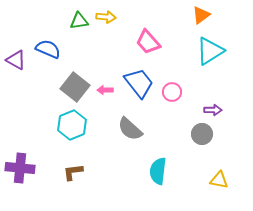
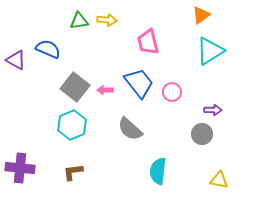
yellow arrow: moved 1 px right, 3 px down
pink trapezoid: rotated 28 degrees clockwise
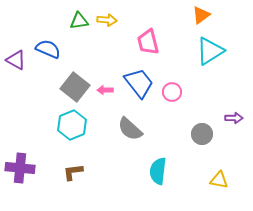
purple arrow: moved 21 px right, 8 px down
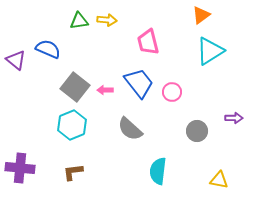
purple triangle: rotated 10 degrees clockwise
gray circle: moved 5 px left, 3 px up
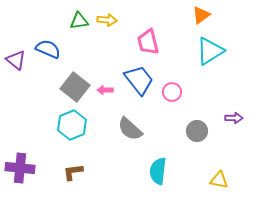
blue trapezoid: moved 3 px up
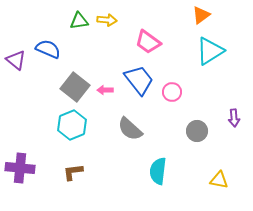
pink trapezoid: rotated 40 degrees counterclockwise
purple arrow: rotated 84 degrees clockwise
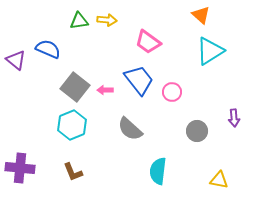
orange triangle: rotated 42 degrees counterclockwise
brown L-shape: rotated 105 degrees counterclockwise
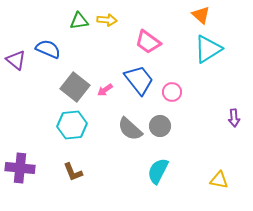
cyan triangle: moved 2 px left, 2 px up
pink arrow: rotated 35 degrees counterclockwise
cyan hexagon: rotated 16 degrees clockwise
gray circle: moved 37 px left, 5 px up
cyan semicircle: rotated 20 degrees clockwise
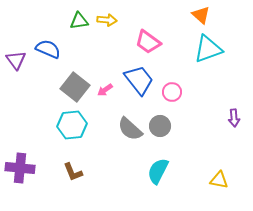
cyan triangle: rotated 12 degrees clockwise
purple triangle: rotated 15 degrees clockwise
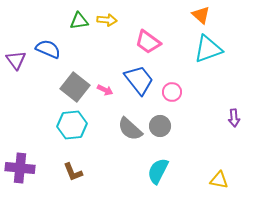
pink arrow: rotated 119 degrees counterclockwise
